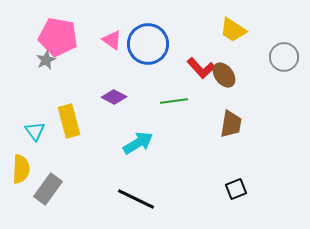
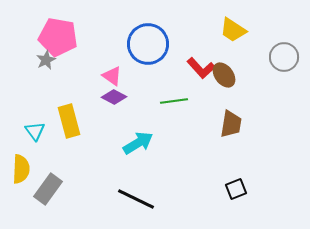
pink triangle: moved 36 px down
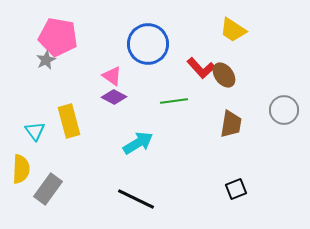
gray circle: moved 53 px down
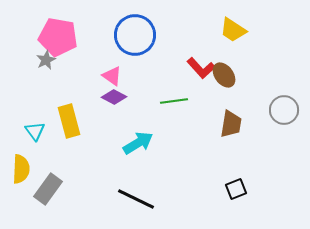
blue circle: moved 13 px left, 9 px up
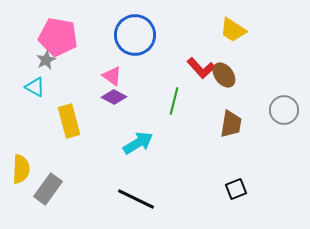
green line: rotated 68 degrees counterclockwise
cyan triangle: moved 44 px up; rotated 25 degrees counterclockwise
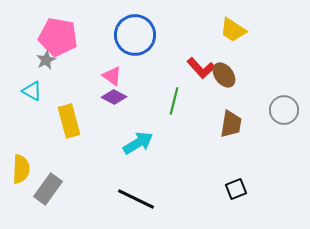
cyan triangle: moved 3 px left, 4 px down
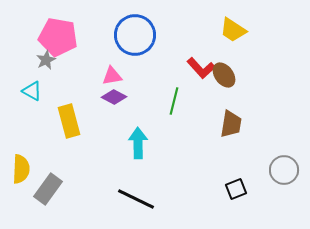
pink triangle: rotated 45 degrees counterclockwise
gray circle: moved 60 px down
cyan arrow: rotated 60 degrees counterclockwise
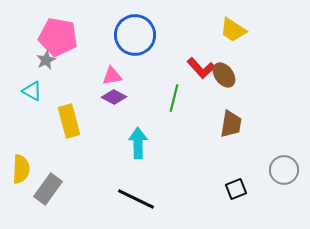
green line: moved 3 px up
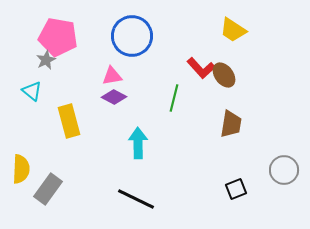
blue circle: moved 3 px left, 1 px down
cyan triangle: rotated 10 degrees clockwise
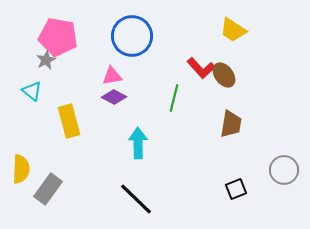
black line: rotated 18 degrees clockwise
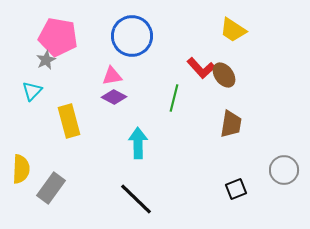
cyan triangle: rotated 35 degrees clockwise
gray rectangle: moved 3 px right, 1 px up
